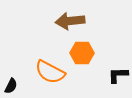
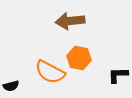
orange hexagon: moved 3 px left, 5 px down; rotated 10 degrees clockwise
black semicircle: rotated 49 degrees clockwise
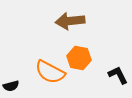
black L-shape: rotated 65 degrees clockwise
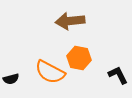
black semicircle: moved 7 px up
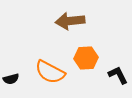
orange hexagon: moved 7 px right; rotated 15 degrees counterclockwise
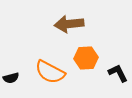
brown arrow: moved 1 px left, 3 px down
black L-shape: moved 2 px up
black semicircle: moved 1 px up
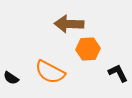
brown arrow: rotated 8 degrees clockwise
orange hexagon: moved 2 px right, 9 px up
black semicircle: rotated 49 degrees clockwise
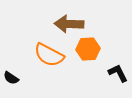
orange semicircle: moved 1 px left, 17 px up
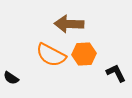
orange hexagon: moved 4 px left, 5 px down
orange semicircle: moved 2 px right
black L-shape: moved 2 px left
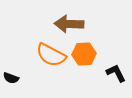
black semicircle: rotated 14 degrees counterclockwise
